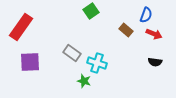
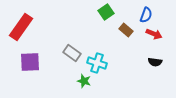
green square: moved 15 px right, 1 px down
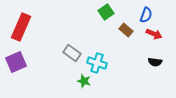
red rectangle: rotated 12 degrees counterclockwise
purple square: moved 14 px left; rotated 20 degrees counterclockwise
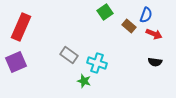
green square: moved 1 px left
brown rectangle: moved 3 px right, 4 px up
gray rectangle: moved 3 px left, 2 px down
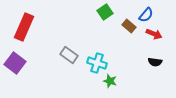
blue semicircle: rotated 21 degrees clockwise
red rectangle: moved 3 px right
purple square: moved 1 px left, 1 px down; rotated 30 degrees counterclockwise
green star: moved 26 px right
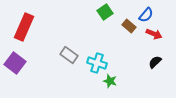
black semicircle: rotated 128 degrees clockwise
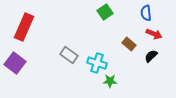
blue semicircle: moved 2 px up; rotated 133 degrees clockwise
brown rectangle: moved 18 px down
black semicircle: moved 4 px left, 6 px up
green star: rotated 16 degrees counterclockwise
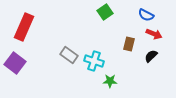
blue semicircle: moved 2 px down; rotated 56 degrees counterclockwise
brown rectangle: rotated 64 degrees clockwise
cyan cross: moved 3 px left, 2 px up
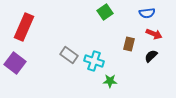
blue semicircle: moved 1 px right, 2 px up; rotated 35 degrees counterclockwise
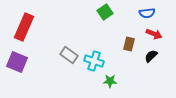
purple square: moved 2 px right, 1 px up; rotated 15 degrees counterclockwise
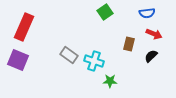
purple square: moved 1 px right, 2 px up
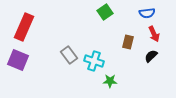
red arrow: rotated 42 degrees clockwise
brown rectangle: moved 1 px left, 2 px up
gray rectangle: rotated 18 degrees clockwise
